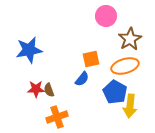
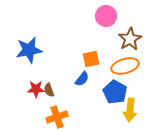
yellow arrow: moved 4 px down
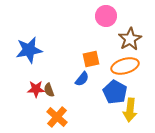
orange cross: rotated 30 degrees counterclockwise
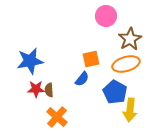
blue star: moved 1 px right, 11 px down
orange ellipse: moved 1 px right, 2 px up
brown semicircle: rotated 16 degrees clockwise
